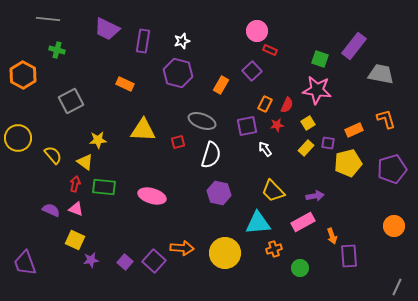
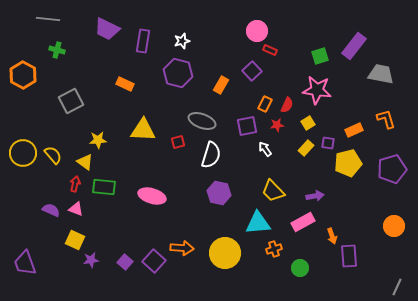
green square at (320, 59): moved 3 px up; rotated 36 degrees counterclockwise
yellow circle at (18, 138): moved 5 px right, 15 px down
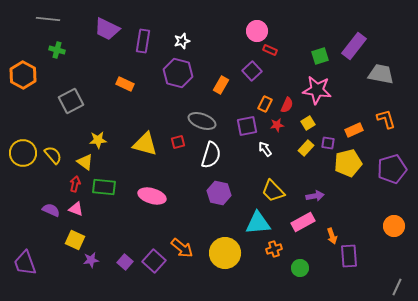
yellow triangle at (143, 130): moved 2 px right, 14 px down; rotated 12 degrees clockwise
orange arrow at (182, 248): rotated 35 degrees clockwise
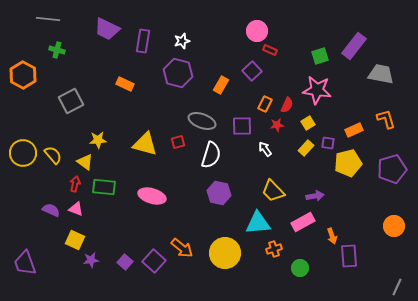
purple square at (247, 126): moved 5 px left; rotated 10 degrees clockwise
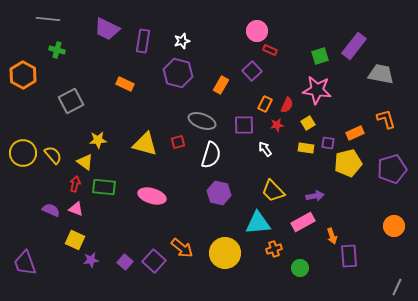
purple square at (242, 126): moved 2 px right, 1 px up
orange rectangle at (354, 130): moved 1 px right, 3 px down
yellow rectangle at (306, 148): rotated 56 degrees clockwise
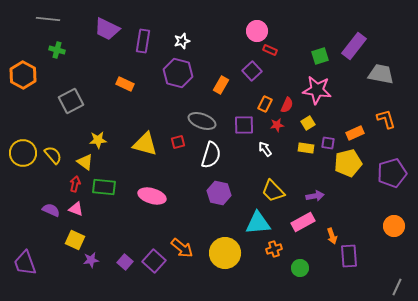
purple pentagon at (392, 169): moved 4 px down
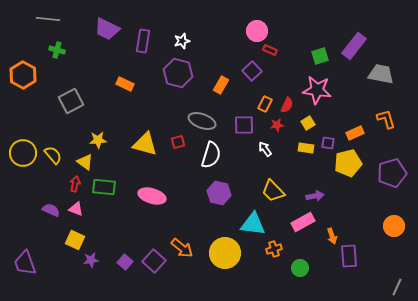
cyan triangle at (258, 223): moved 5 px left, 1 px down; rotated 12 degrees clockwise
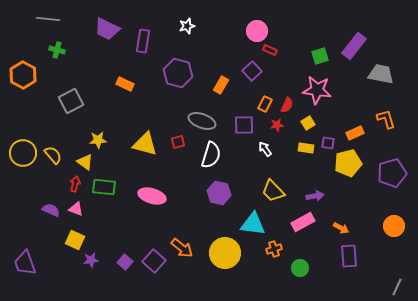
white star at (182, 41): moved 5 px right, 15 px up
orange arrow at (332, 236): moved 9 px right, 8 px up; rotated 42 degrees counterclockwise
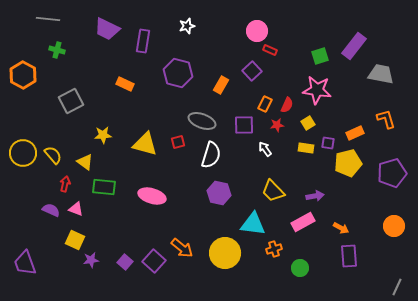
yellow star at (98, 140): moved 5 px right, 5 px up
red arrow at (75, 184): moved 10 px left
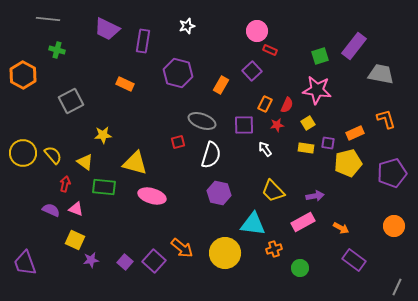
yellow triangle at (145, 144): moved 10 px left, 19 px down
purple rectangle at (349, 256): moved 5 px right, 4 px down; rotated 50 degrees counterclockwise
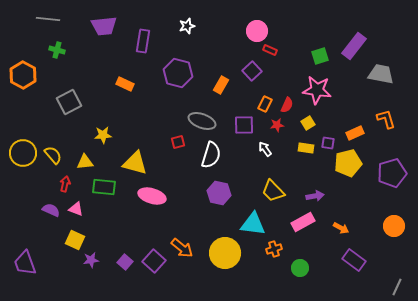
purple trapezoid at (107, 29): moved 3 px left, 3 px up; rotated 32 degrees counterclockwise
gray square at (71, 101): moved 2 px left, 1 px down
yellow triangle at (85, 162): rotated 42 degrees counterclockwise
